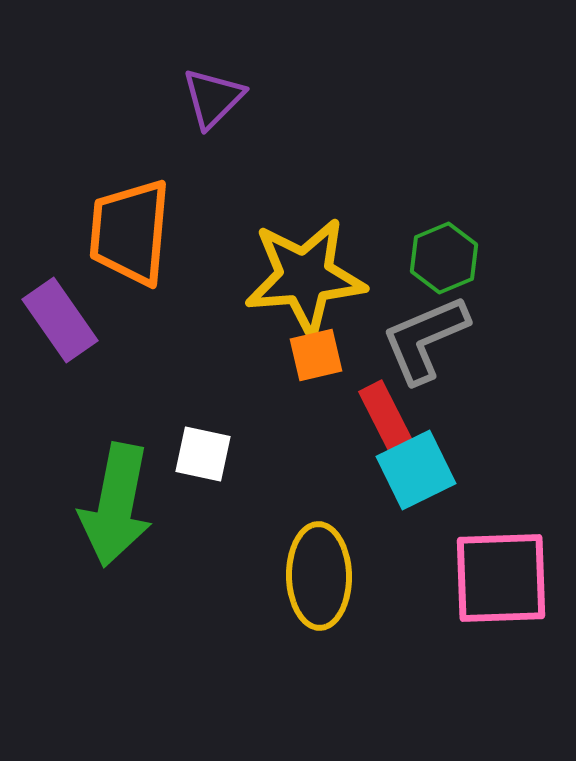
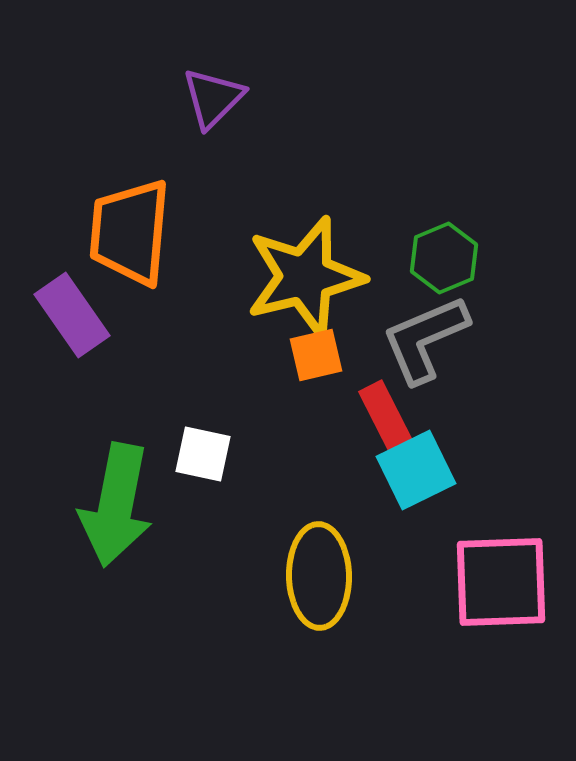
yellow star: rotated 9 degrees counterclockwise
purple rectangle: moved 12 px right, 5 px up
pink square: moved 4 px down
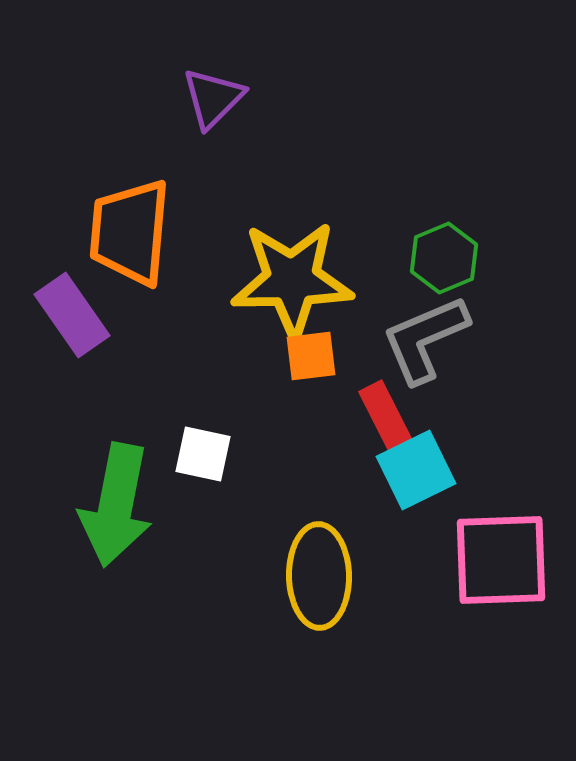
yellow star: moved 13 px left, 3 px down; rotated 13 degrees clockwise
orange square: moved 5 px left, 1 px down; rotated 6 degrees clockwise
pink square: moved 22 px up
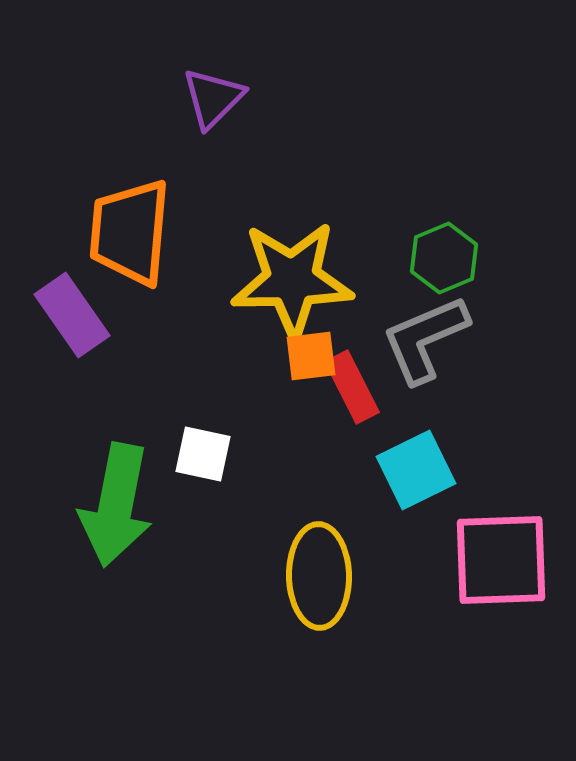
red rectangle: moved 34 px left, 30 px up
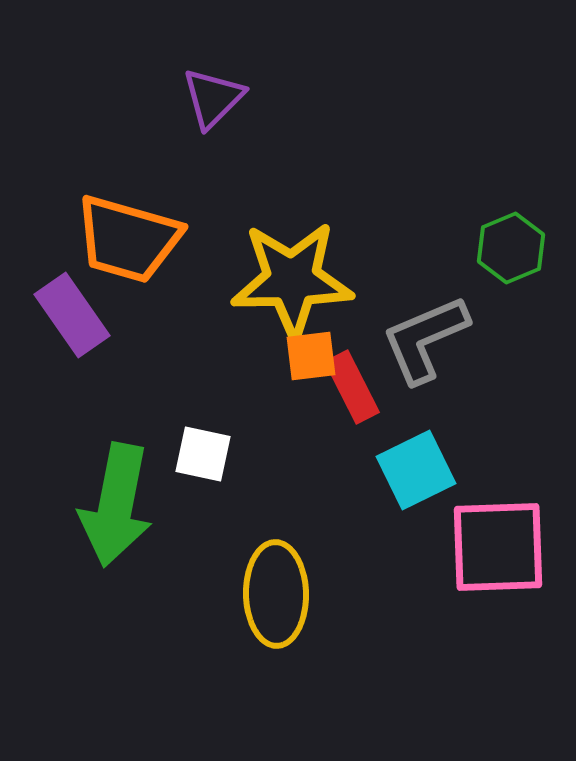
orange trapezoid: moved 2 px left, 7 px down; rotated 79 degrees counterclockwise
green hexagon: moved 67 px right, 10 px up
pink square: moved 3 px left, 13 px up
yellow ellipse: moved 43 px left, 18 px down
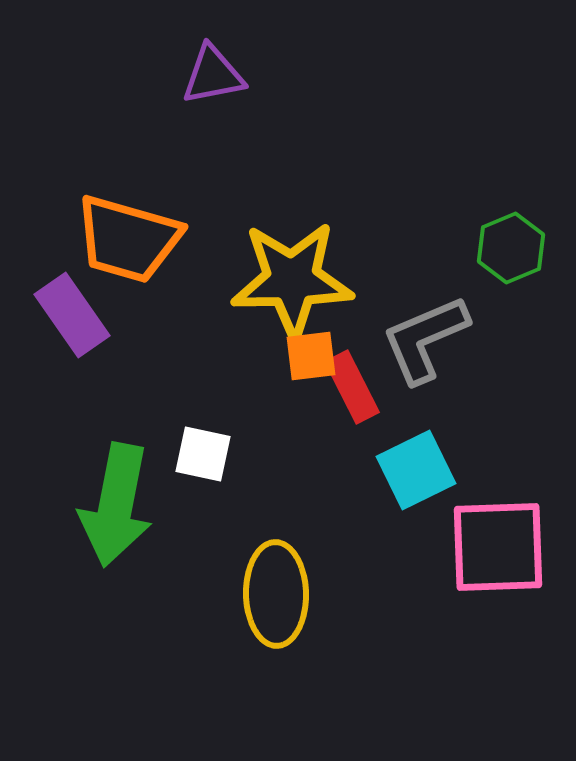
purple triangle: moved 23 px up; rotated 34 degrees clockwise
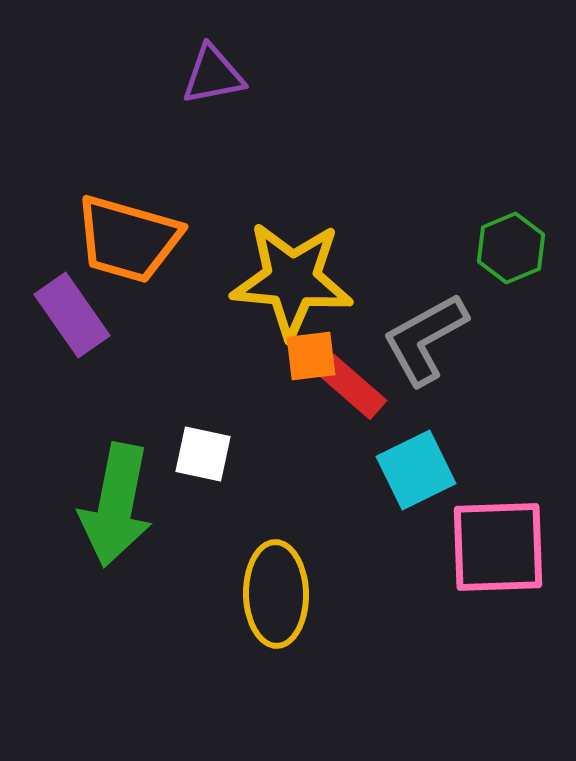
yellow star: rotated 6 degrees clockwise
gray L-shape: rotated 6 degrees counterclockwise
red rectangle: rotated 22 degrees counterclockwise
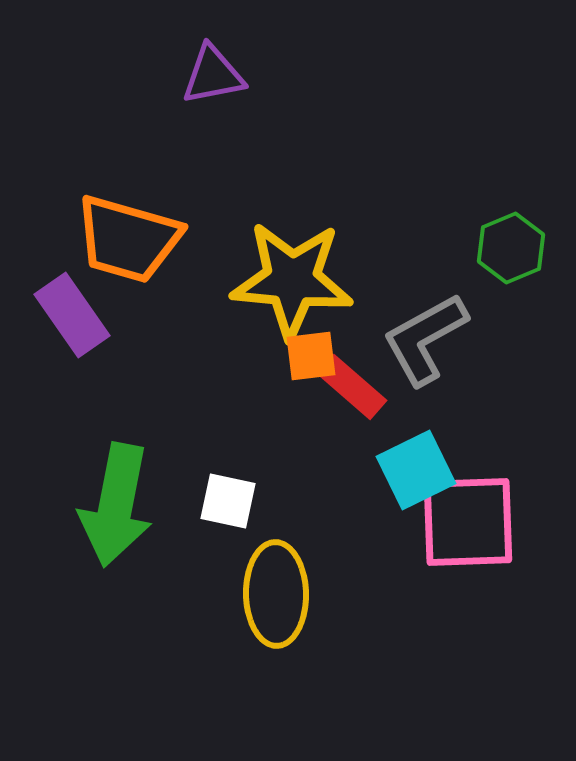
white square: moved 25 px right, 47 px down
pink square: moved 30 px left, 25 px up
